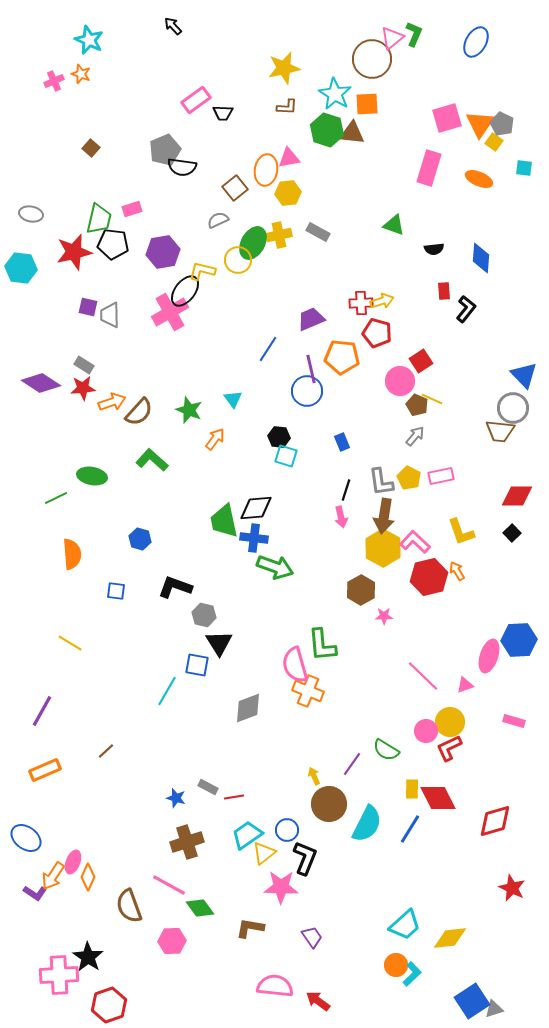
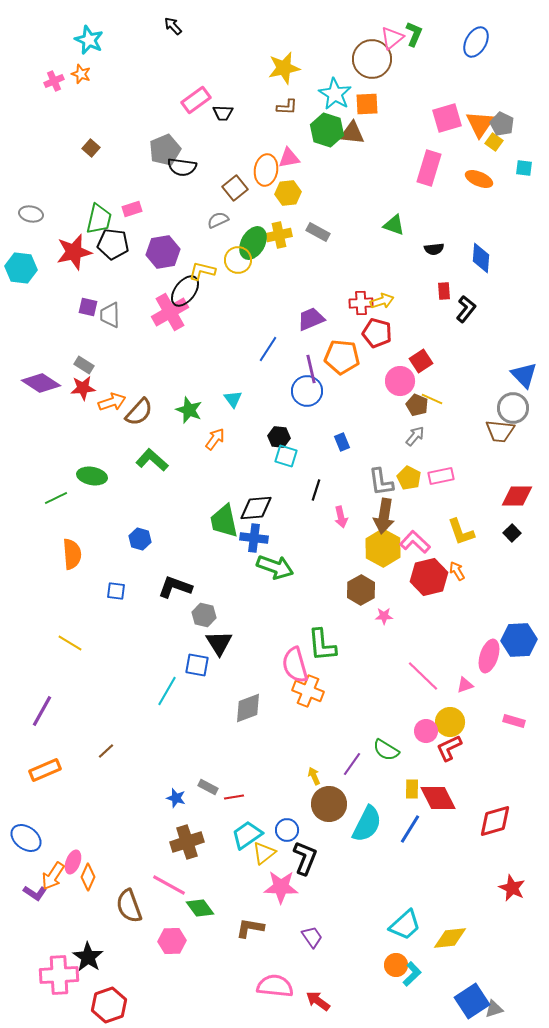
black line at (346, 490): moved 30 px left
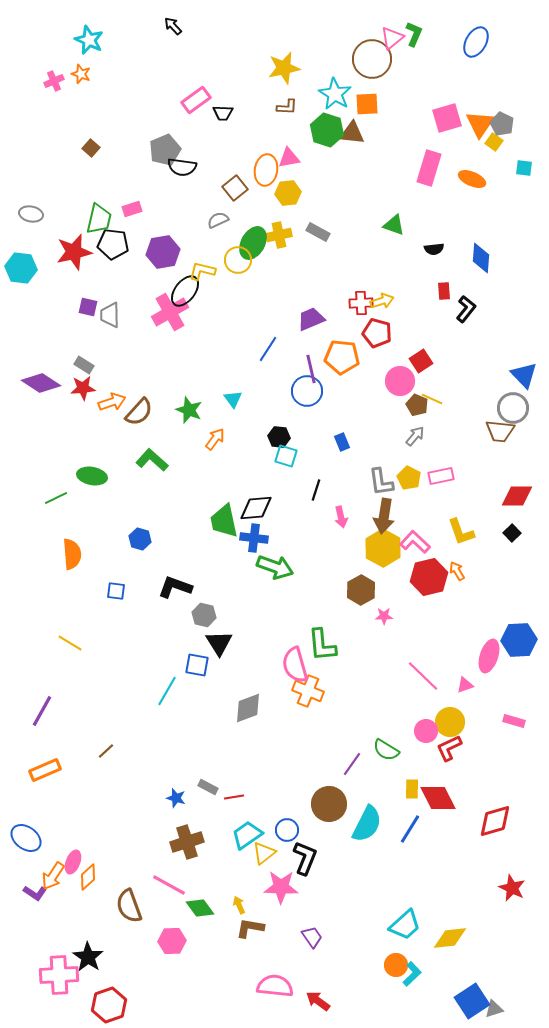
orange ellipse at (479, 179): moved 7 px left
yellow arrow at (314, 776): moved 75 px left, 129 px down
orange diamond at (88, 877): rotated 24 degrees clockwise
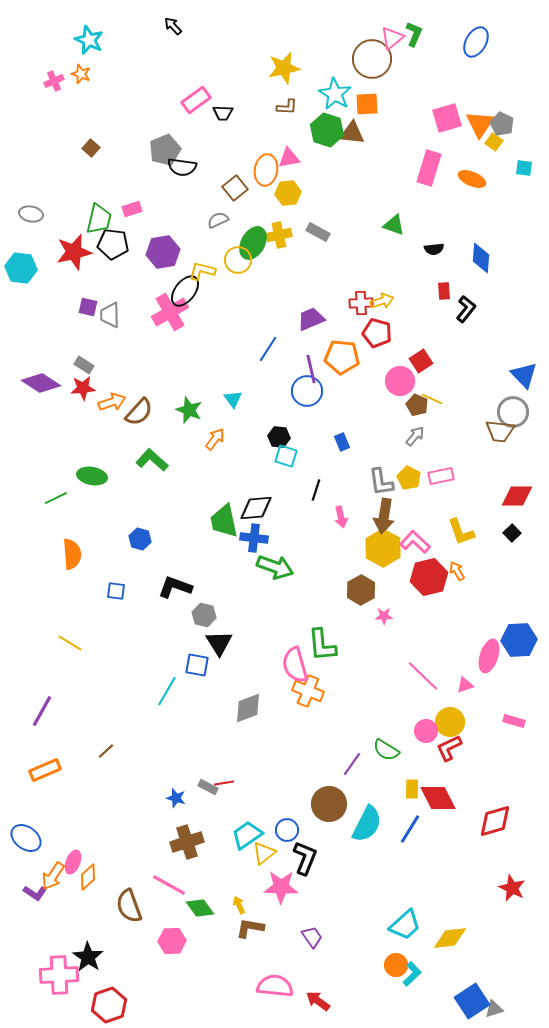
gray circle at (513, 408): moved 4 px down
red line at (234, 797): moved 10 px left, 14 px up
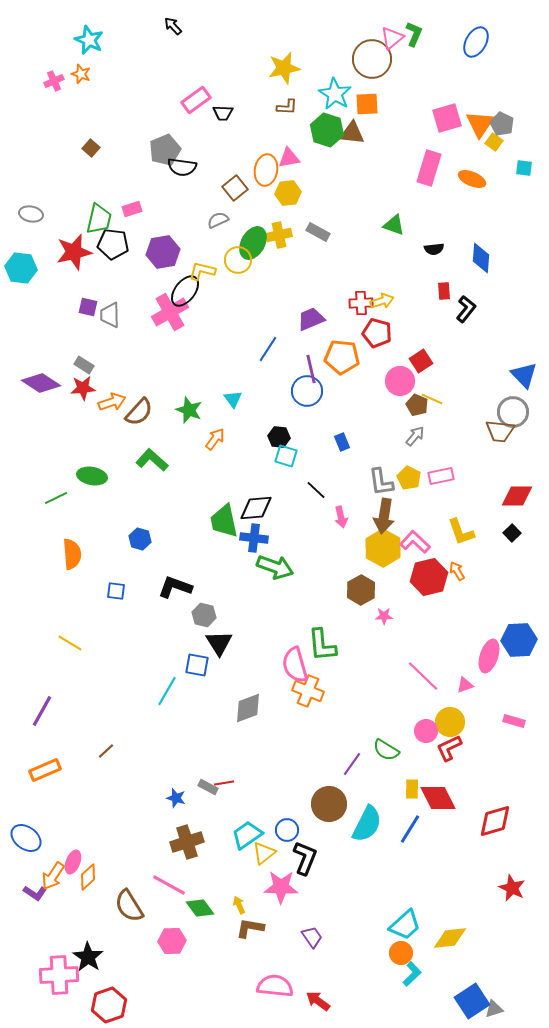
black line at (316, 490): rotated 65 degrees counterclockwise
brown semicircle at (129, 906): rotated 12 degrees counterclockwise
orange circle at (396, 965): moved 5 px right, 12 px up
